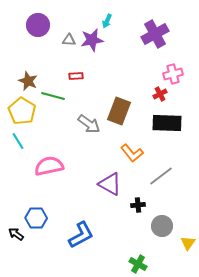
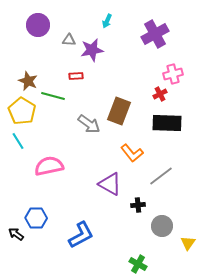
purple star: moved 10 px down
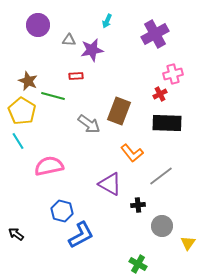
blue hexagon: moved 26 px right, 7 px up; rotated 15 degrees clockwise
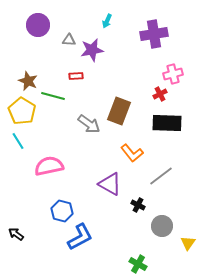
purple cross: moved 1 px left; rotated 20 degrees clockwise
black cross: rotated 32 degrees clockwise
blue L-shape: moved 1 px left, 2 px down
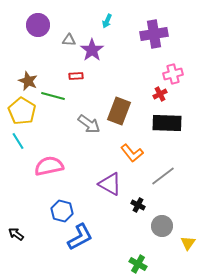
purple star: rotated 25 degrees counterclockwise
gray line: moved 2 px right
